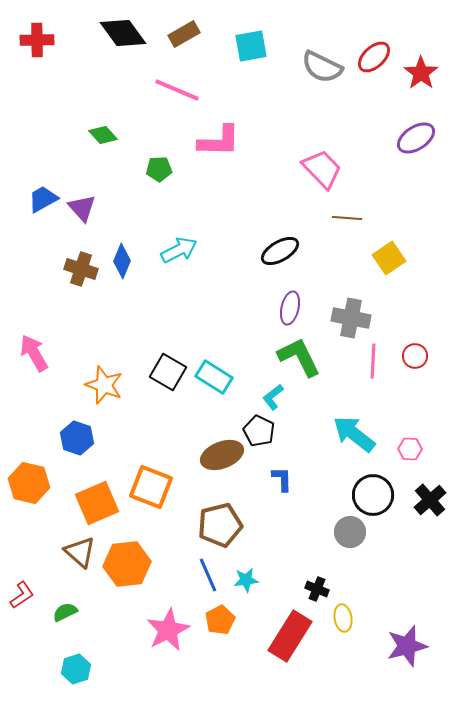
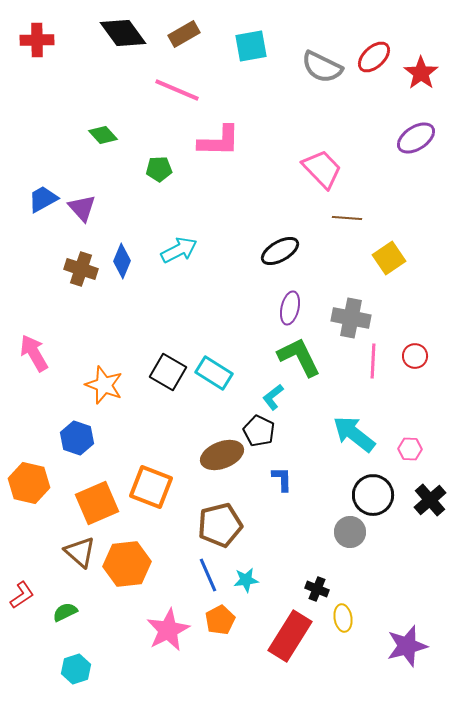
cyan rectangle at (214, 377): moved 4 px up
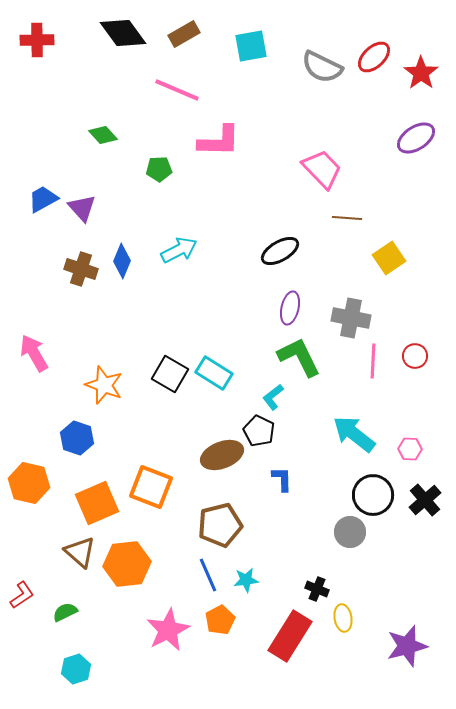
black square at (168, 372): moved 2 px right, 2 px down
black cross at (430, 500): moved 5 px left
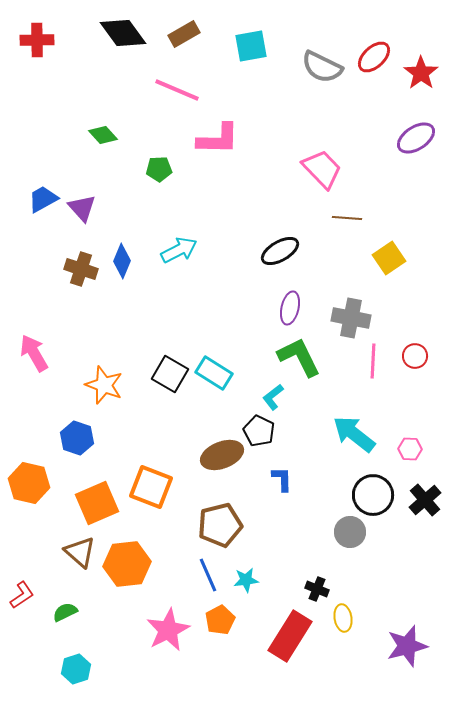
pink L-shape at (219, 141): moved 1 px left, 2 px up
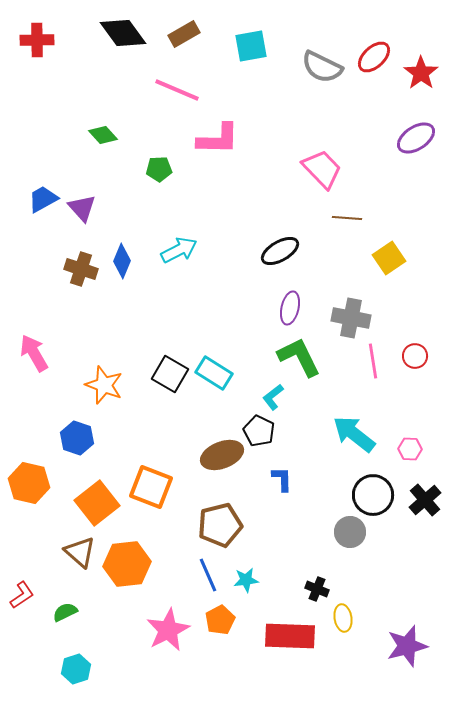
pink line at (373, 361): rotated 12 degrees counterclockwise
orange square at (97, 503): rotated 15 degrees counterclockwise
red rectangle at (290, 636): rotated 60 degrees clockwise
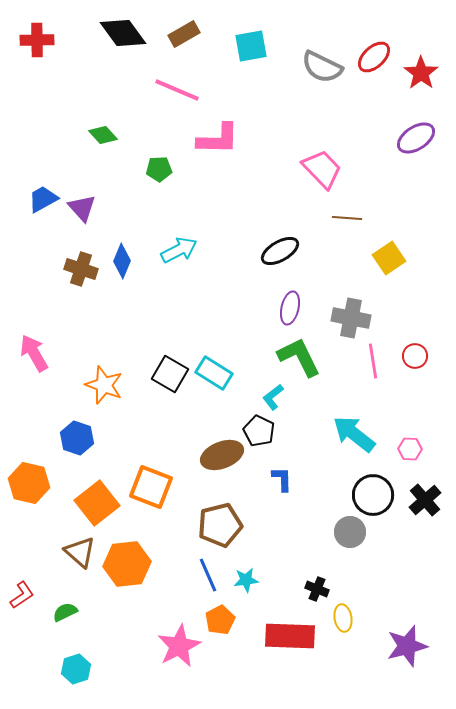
pink star at (168, 630): moved 11 px right, 16 px down
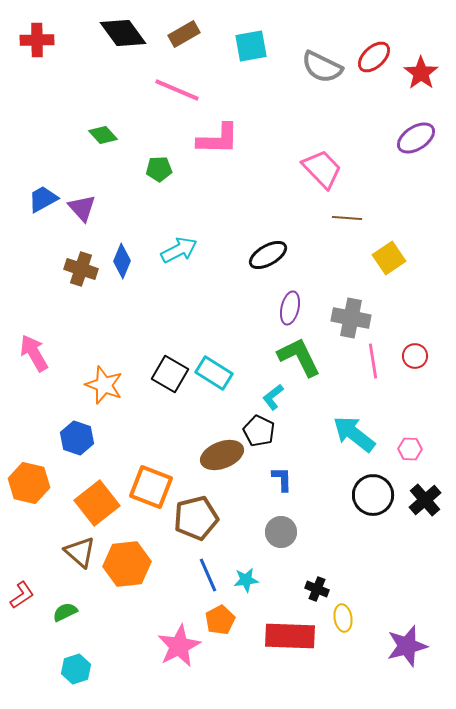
black ellipse at (280, 251): moved 12 px left, 4 px down
brown pentagon at (220, 525): moved 24 px left, 7 px up
gray circle at (350, 532): moved 69 px left
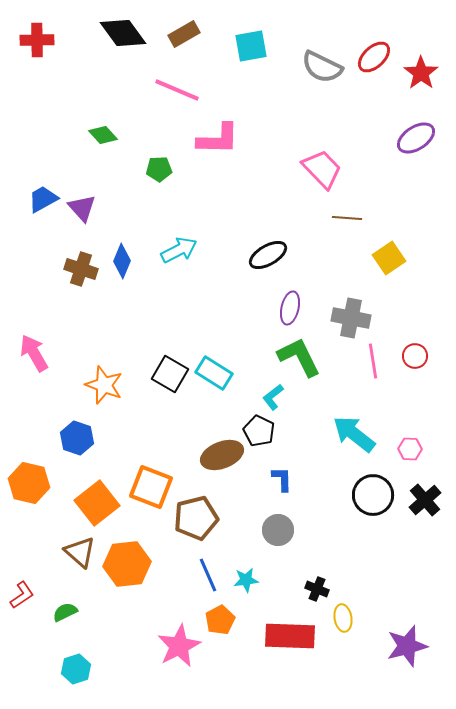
gray circle at (281, 532): moved 3 px left, 2 px up
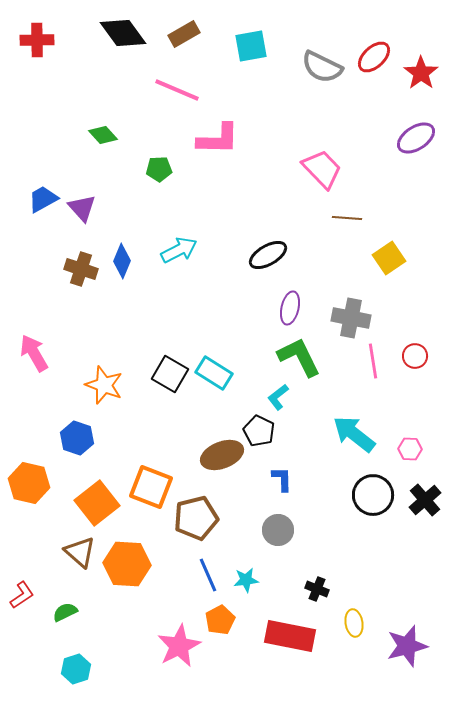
cyan L-shape at (273, 397): moved 5 px right
orange hexagon at (127, 564): rotated 9 degrees clockwise
yellow ellipse at (343, 618): moved 11 px right, 5 px down
red rectangle at (290, 636): rotated 9 degrees clockwise
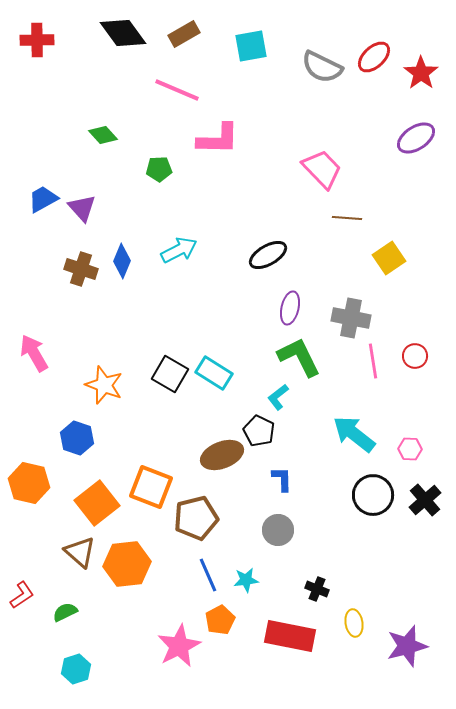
orange hexagon at (127, 564): rotated 9 degrees counterclockwise
